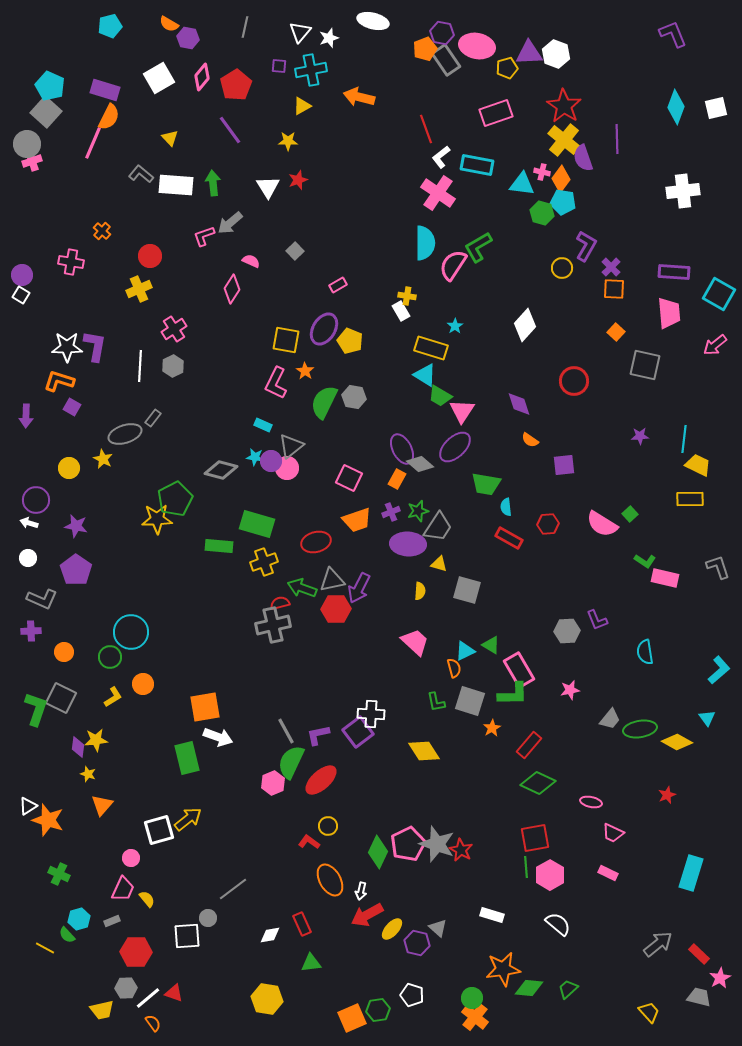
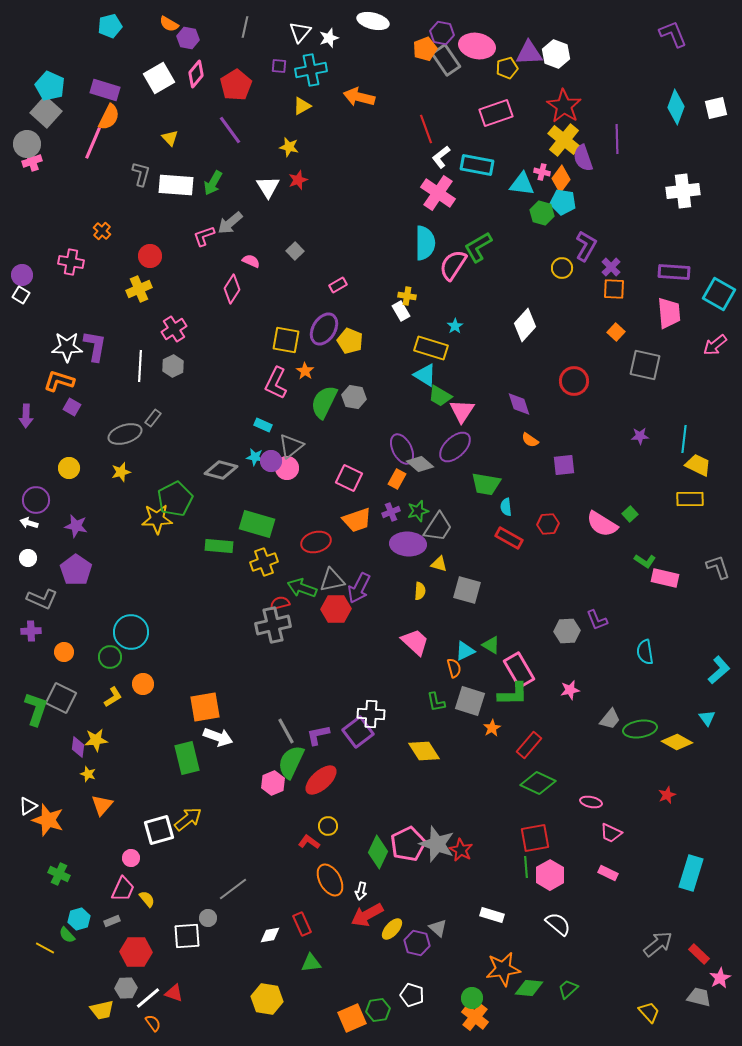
pink diamond at (202, 77): moved 6 px left, 3 px up
yellow star at (288, 141): moved 1 px right, 6 px down; rotated 12 degrees clockwise
gray L-shape at (141, 174): rotated 65 degrees clockwise
green arrow at (213, 183): rotated 145 degrees counterclockwise
yellow star at (103, 459): moved 18 px right, 13 px down; rotated 30 degrees clockwise
pink trapezoid at (613, 833): moved 2 px left
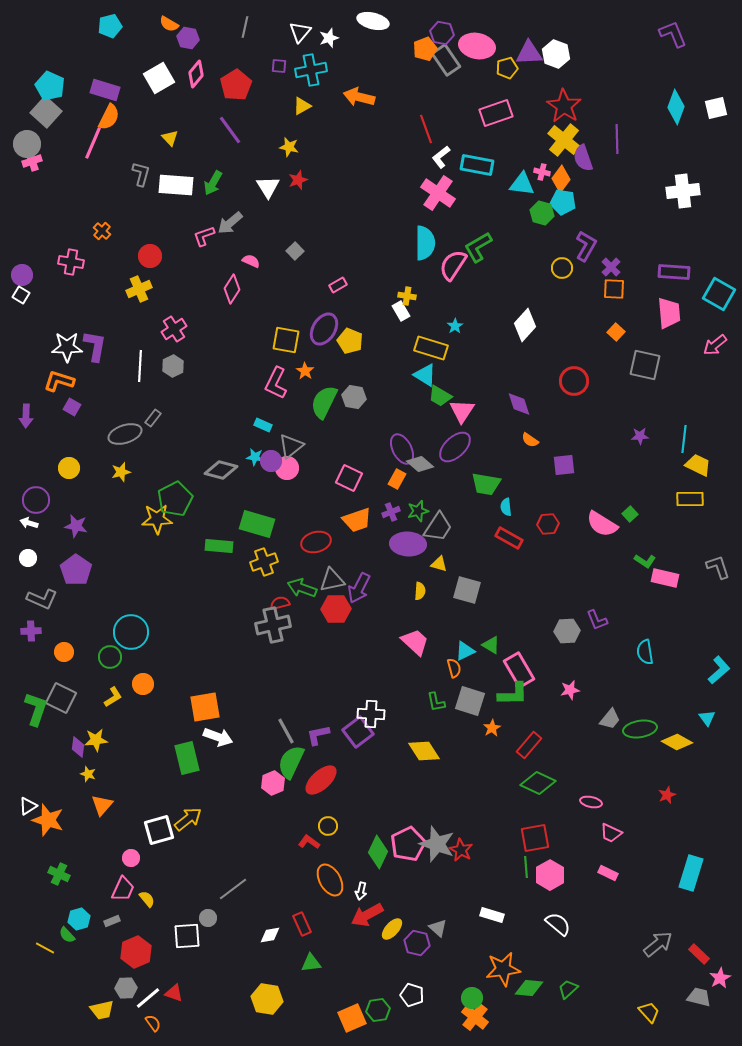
red hexagon at (136, 952): rotated 24 degrees counterclockwise
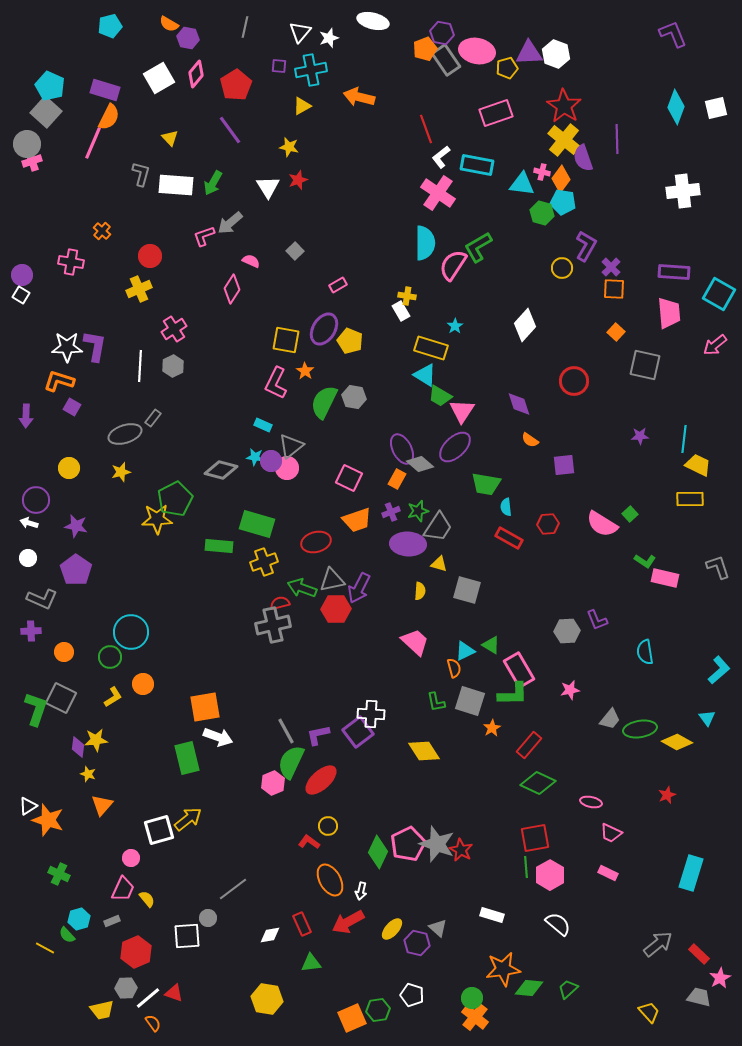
pink ellipse at (477, 46): moved 5 px down
red arrow at (367, 915): moved 19 px left, 7 px down
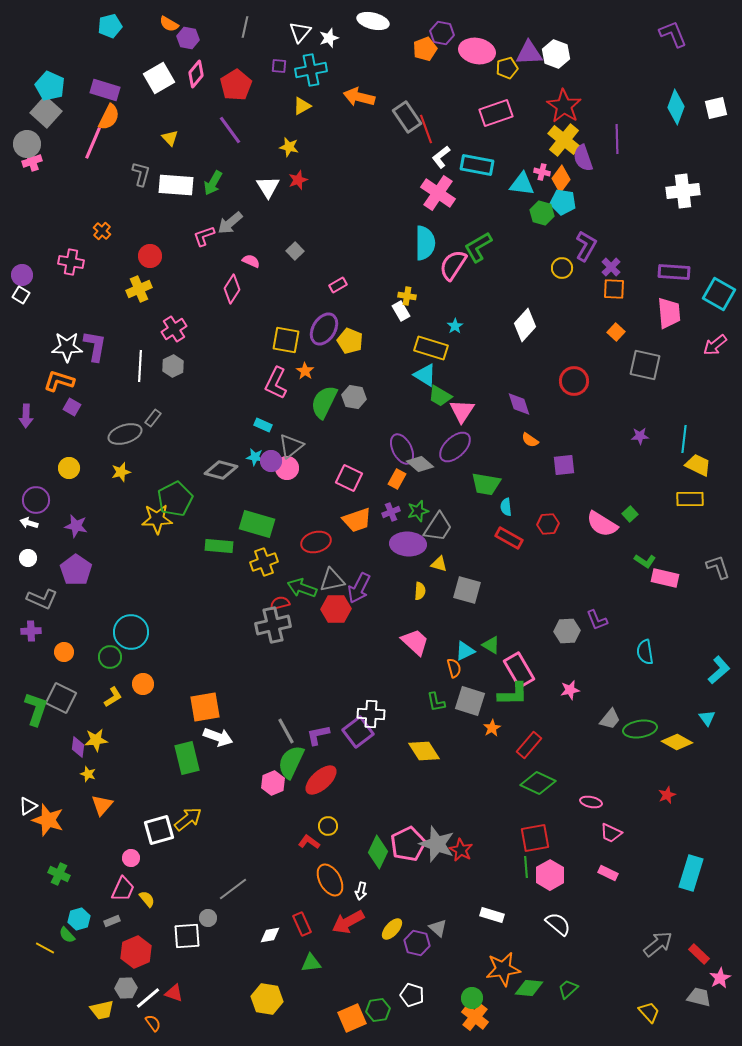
gray rectangle at (446, 60): moved 39 px left, 57 px down
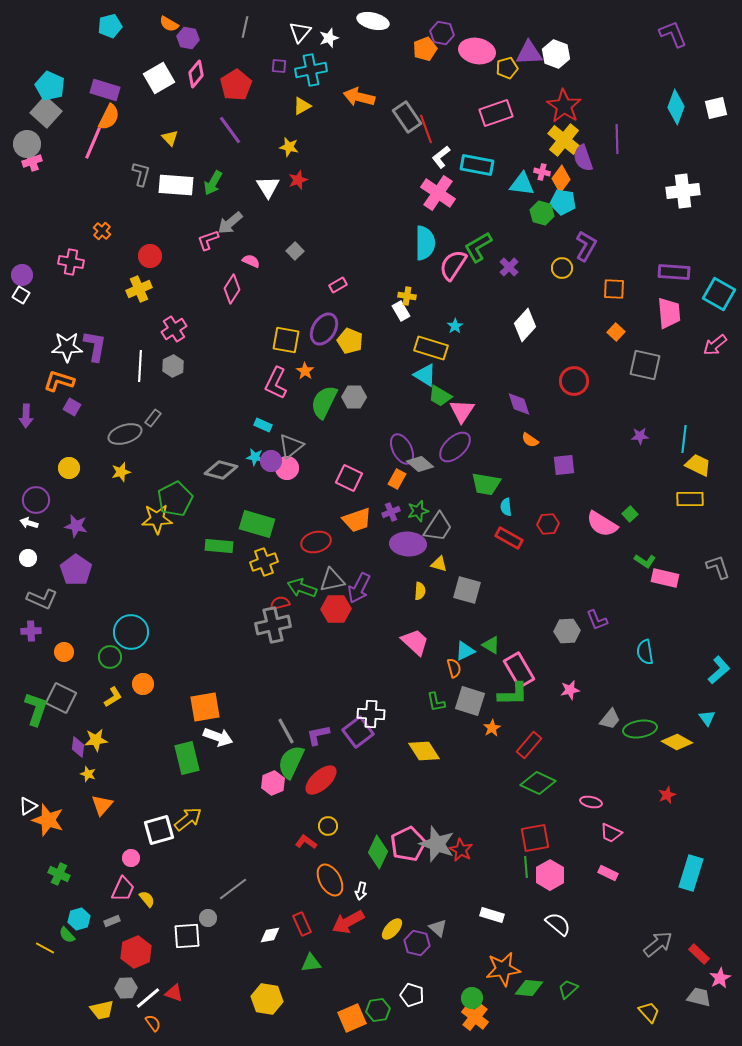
pink L-shape at (204, 236): moved 4 px right, 4 px down
purple cross at (611, 267): moved 102 px left
gray hexagon at (354, 397): rotated 10 degrees counterclockwise
red L-shape at (309, 842): moved 3 px left
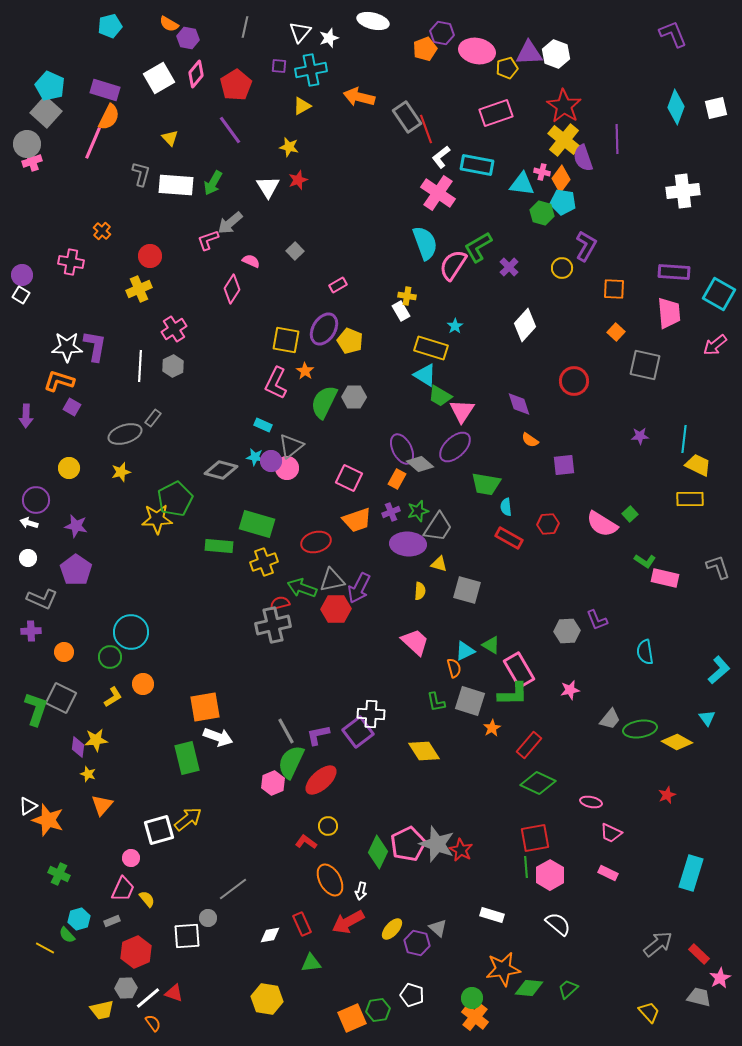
cyan semicircle at (425, 243): rotated 20 degrees counterclockwise
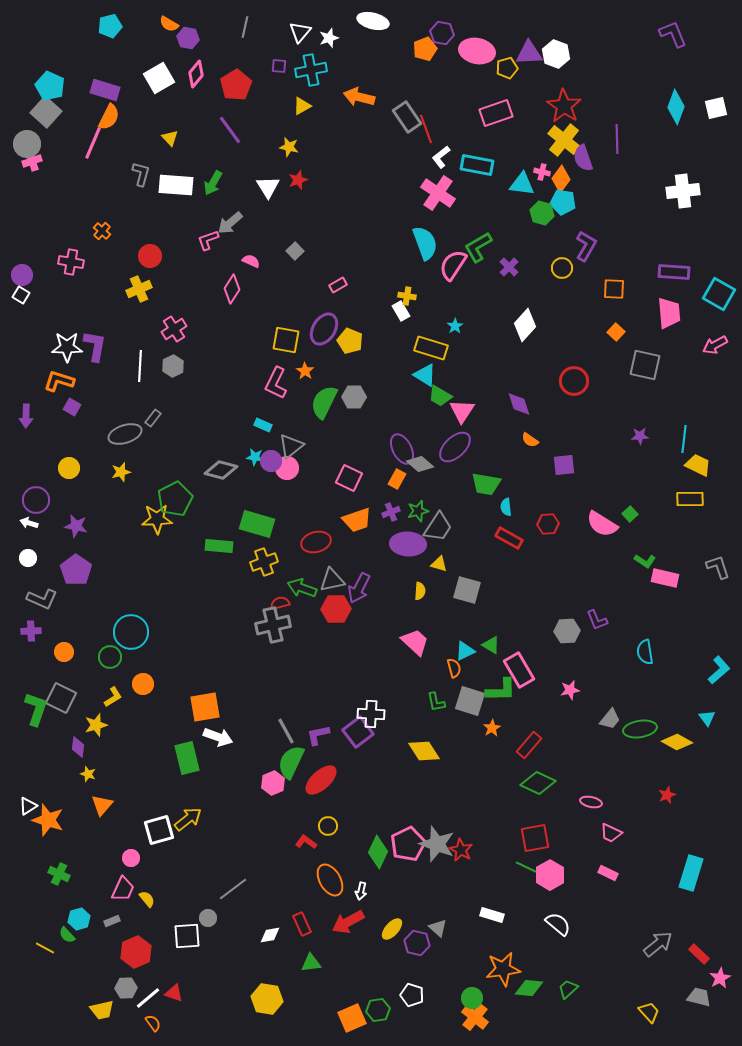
pink arrow at (715, 345): rotated 10 degrees clockwise
green L-shape at (513, 694): moved 12 px left, 4 px up
yellow star at (96, 740): moved 15 px up; rotated 10 degrees counterclockwise
green line at (526, 867): rotated 60 degrees counterclockwise
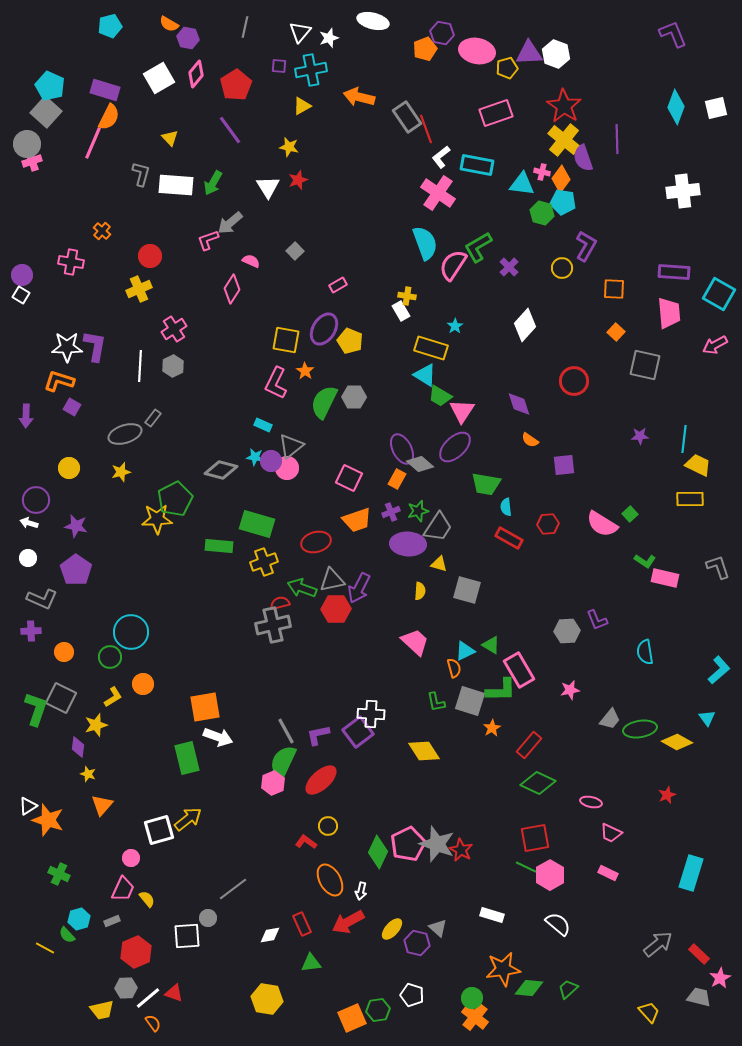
green semicircle at (291, 762): moved 8 px left
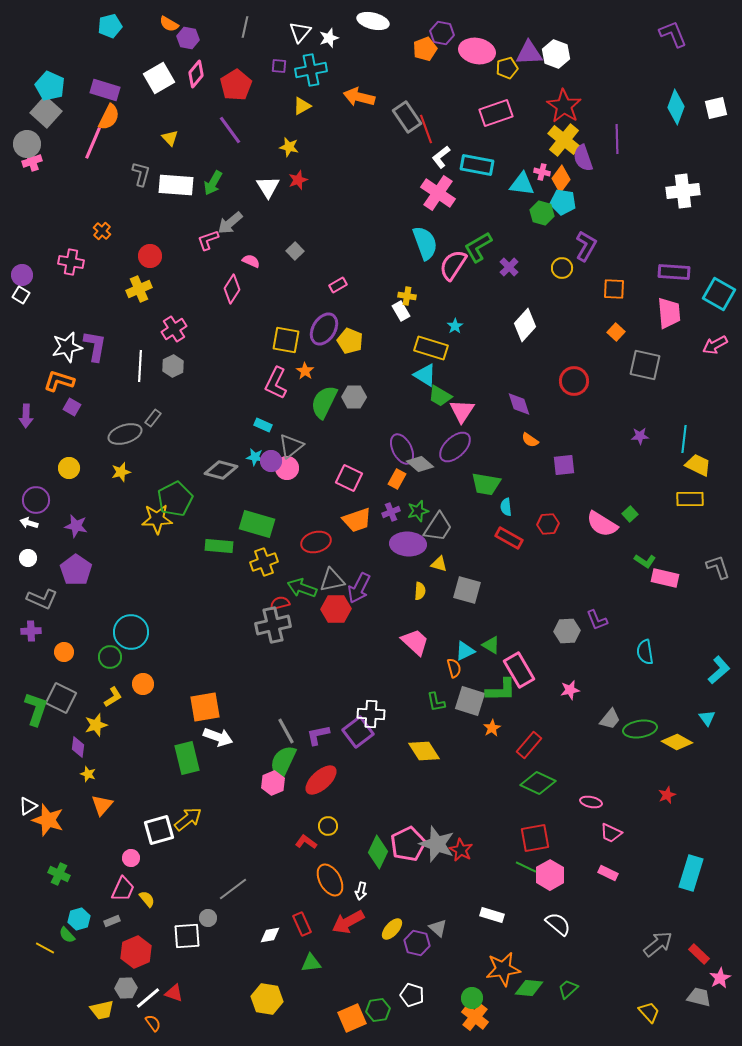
white star at (67, 347): rotated 12 degrees counterclockwise
